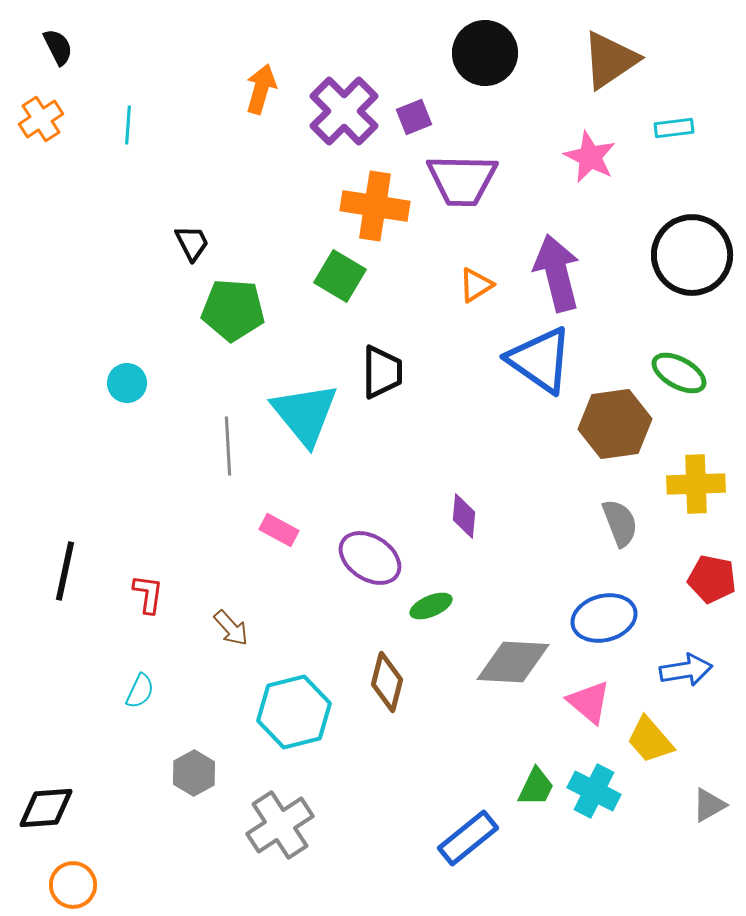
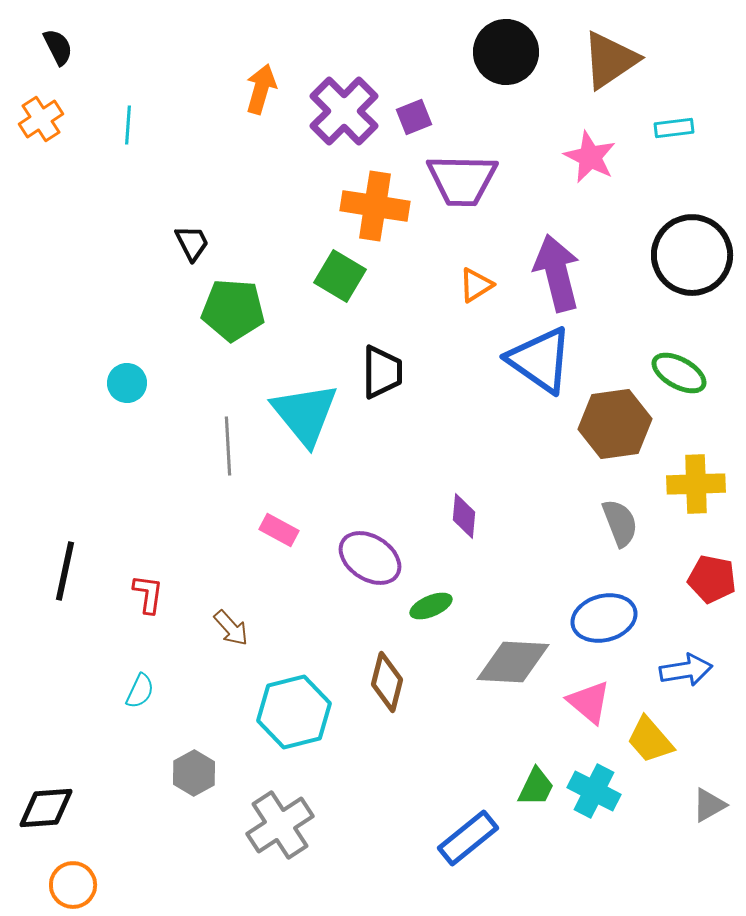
black circle at (485, 53): moved 21 px right, 1 px up
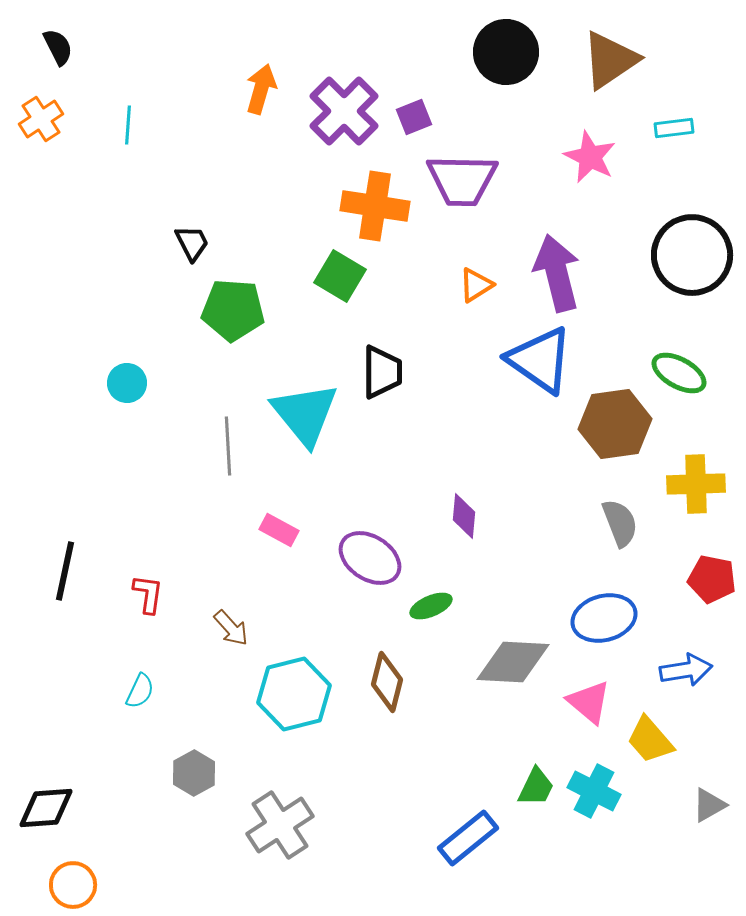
cyan hexagon at (294, 712): moved 18 px up
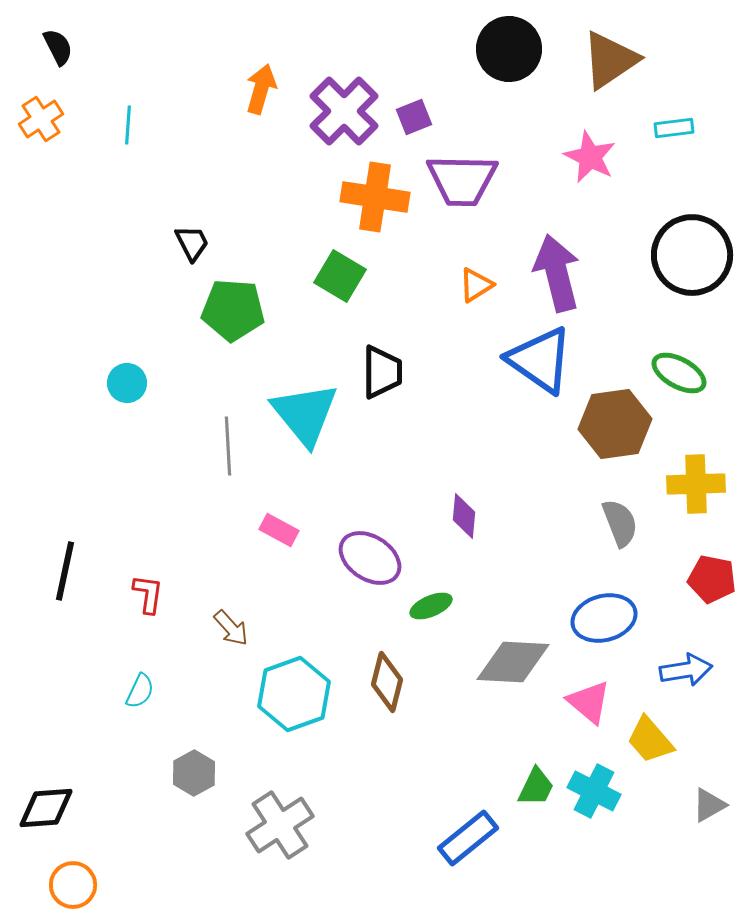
black circle at (506, 52): moved 3 px right, 3 px up
orange cross at (375, 206): moved 9 px up
cyan hexagon at (294, 694): rotated 6 degrees counterclockwise
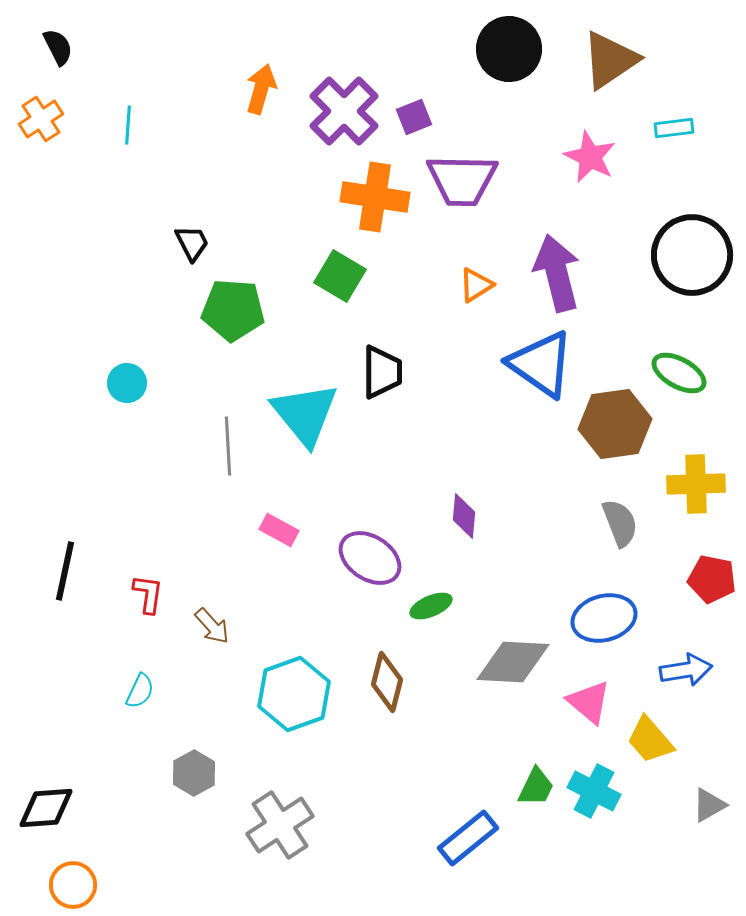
blue triangle at (540, 360): moved 1 px right, 4 px down
brown arrow at (231, 628): moved 19 px left, 2 px up
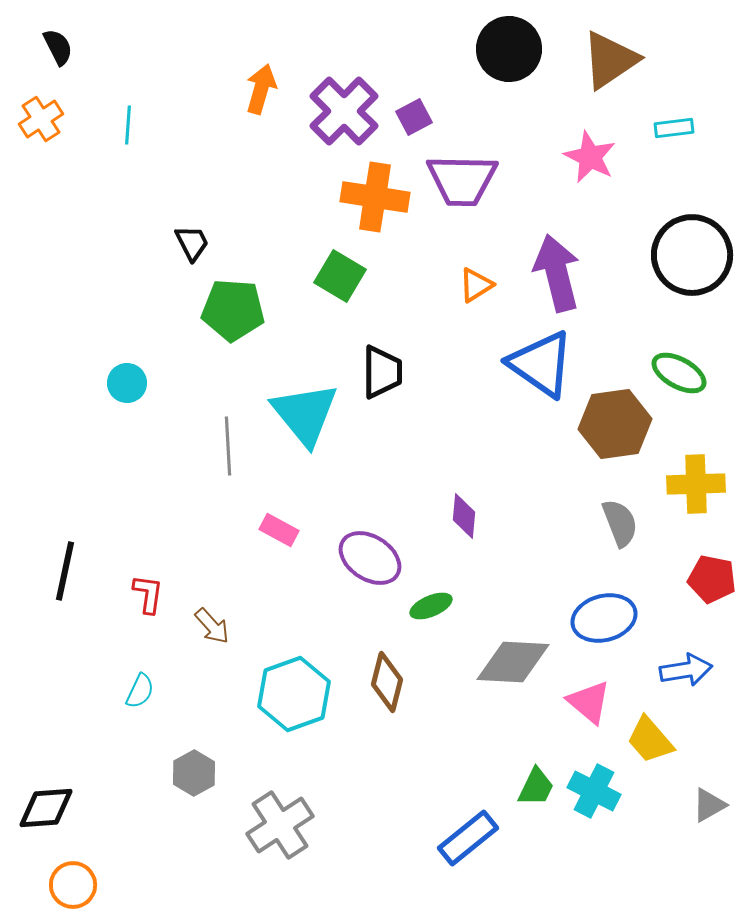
purple square at (414, 117): rotated 6 degrees counterclockwise
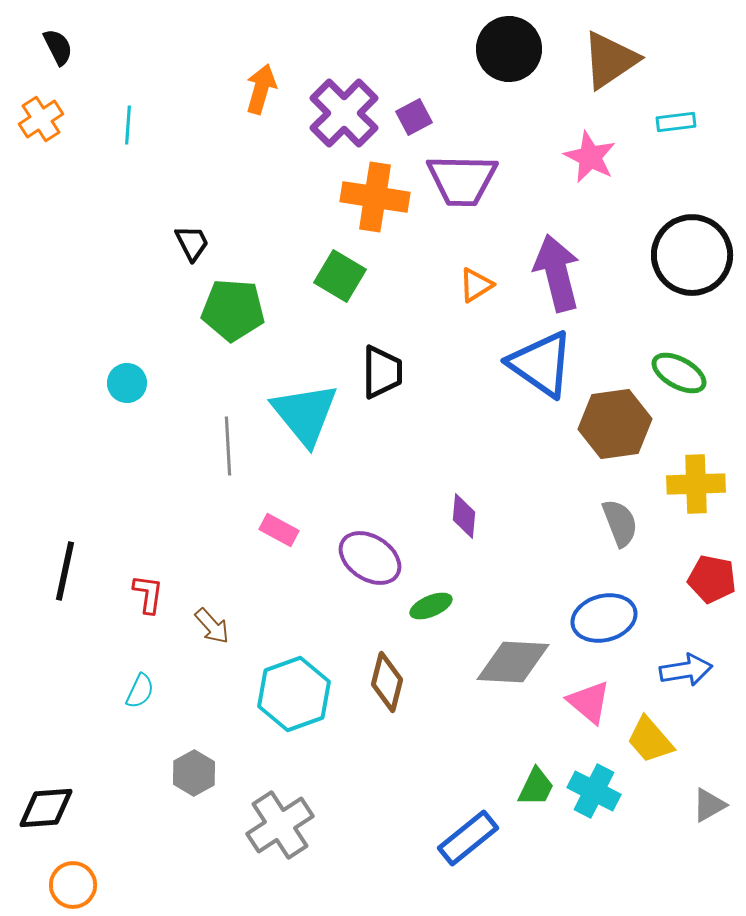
purple cross at (344, 111): moved 2 px down
cyan rectangle at (674, 128): moved 2 px right, 6 px up
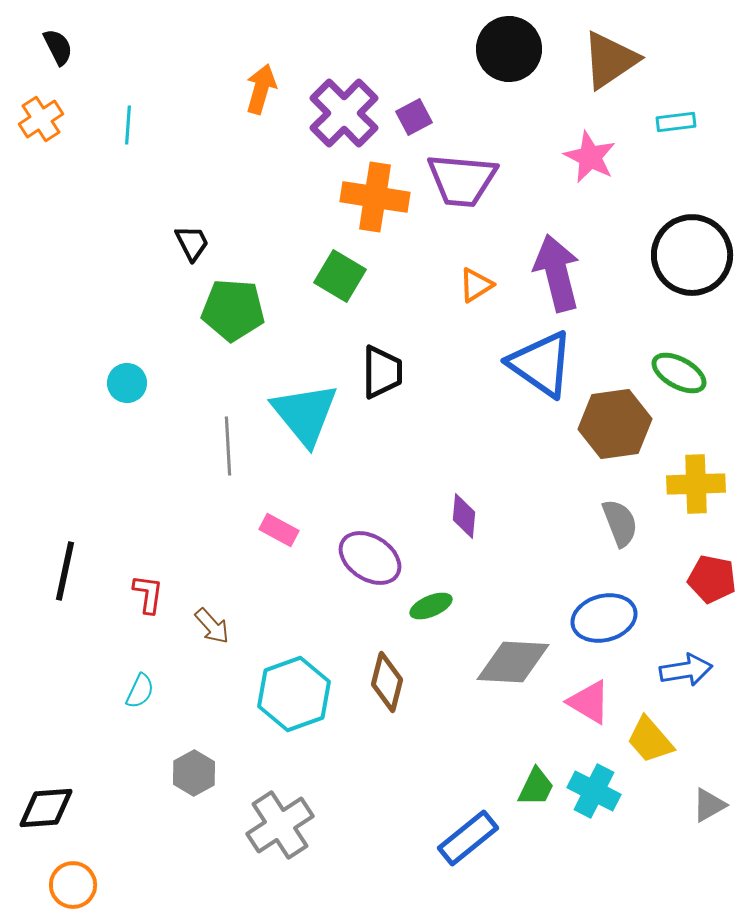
purple trapezoid at (462, 180): rotated 4 degrees clockwise
pink triangle at (589, 702): rotated 9 degrees counterclockwise
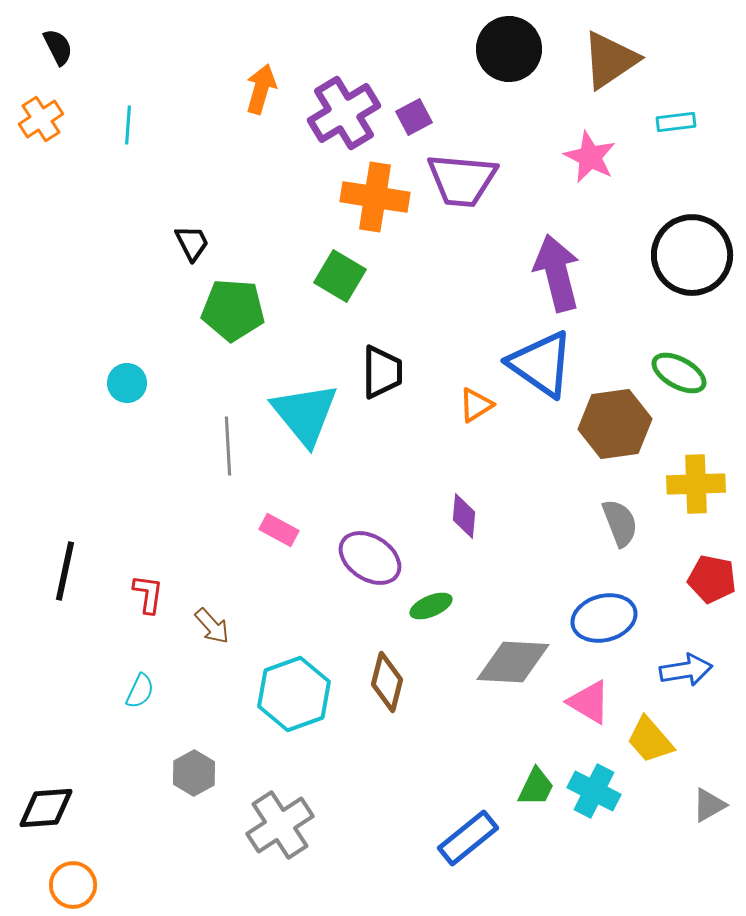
purple cross at (344, 113): rotated 14 degrees clockwise
orange triangle at (476, 285): moved 120 px down
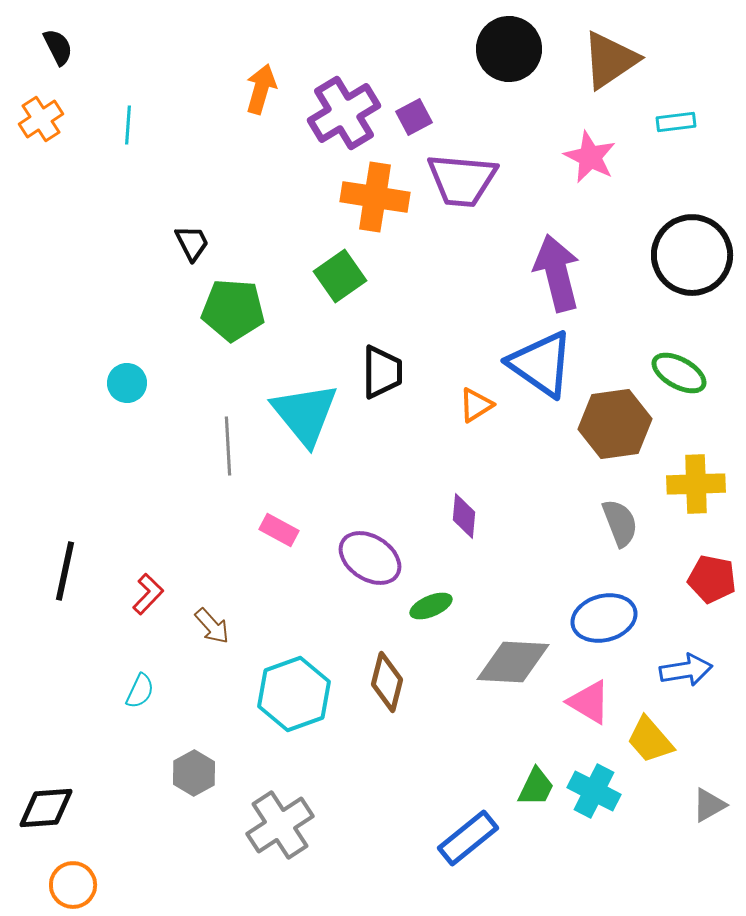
green square at (340, 276): rotated 24 degrees clockwise
red L-shape at (148, 594): rotated 36 degrees clockwise
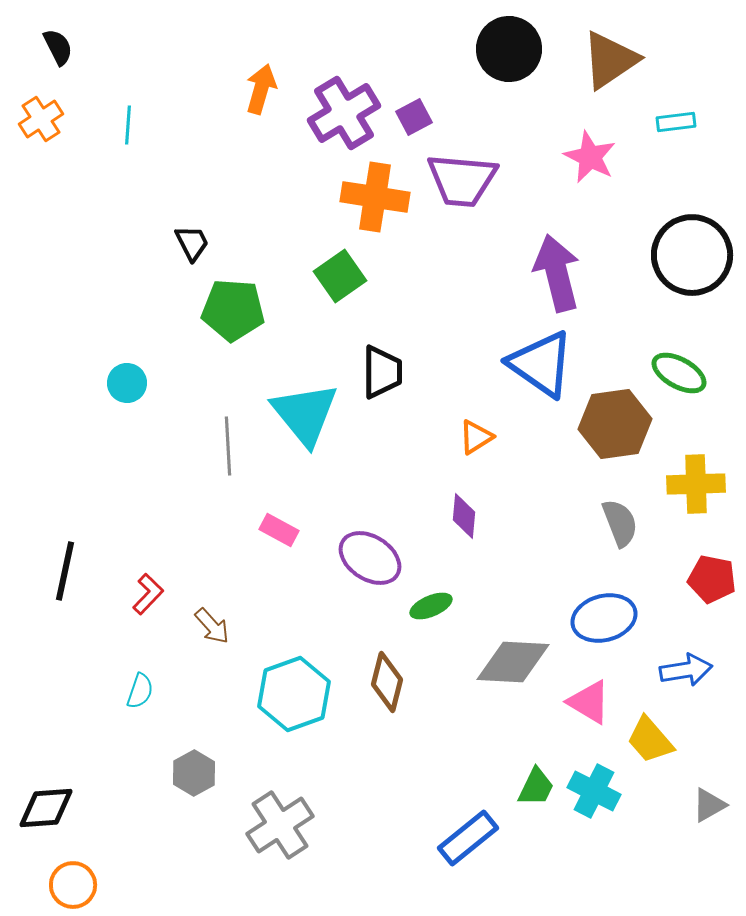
orange triangle at (476, 405): moved 32 px down
cyan semicircle at (140, 691): rotated 6 degrees counterclockwise
